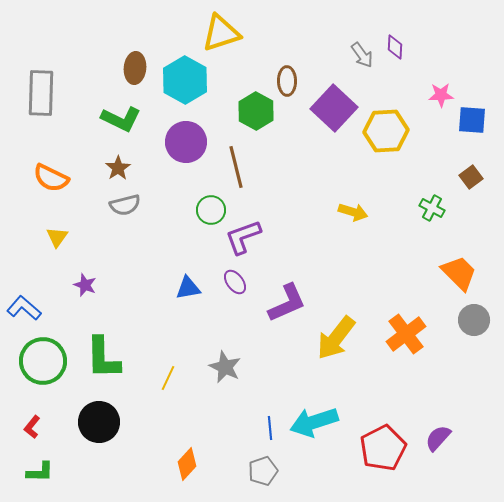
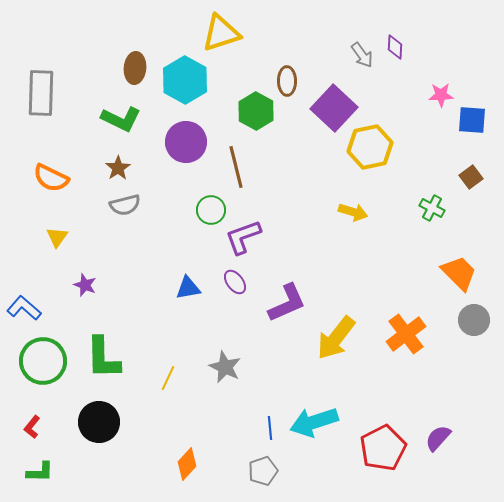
yellow hexagon at (386, 131): moved 16 px left, 16 px down; rotated 9 degrees counterclockwise
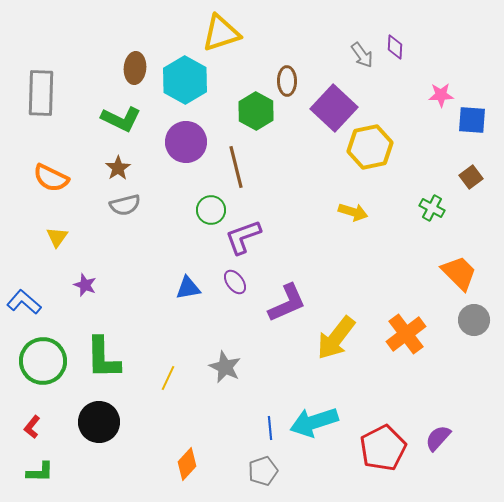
blue L-shape at (24, 308): moved 6 px up
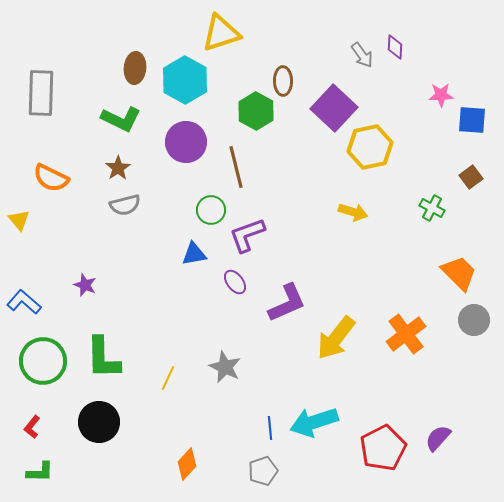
brown ellipse at (287, 81): moved 4 px left
yellow triangle at (57, 237): moved 38 px left, 17 px up; rotated 15 degrees counterclockwise
purple L-shape at (243, 237): moved 4 px right, 2 px up
blue triangle at (188, 288): moved 6 px right, 34 px up
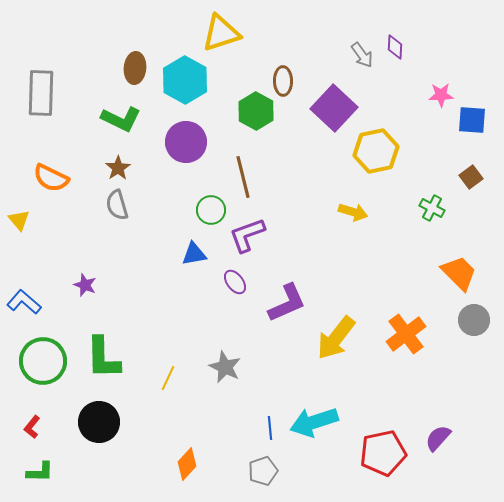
yellow hexagon at (370, 147): moved 6 px right, 4 px down
brown line at (236, 167): moved 7 px right, 10 px down
gray semicircle at (125, 205): moved 8 px left; rotated 88 degrees clockwise
red pentagon at (383, 448): moved 5 px down; rotated 15 degrees clockwise
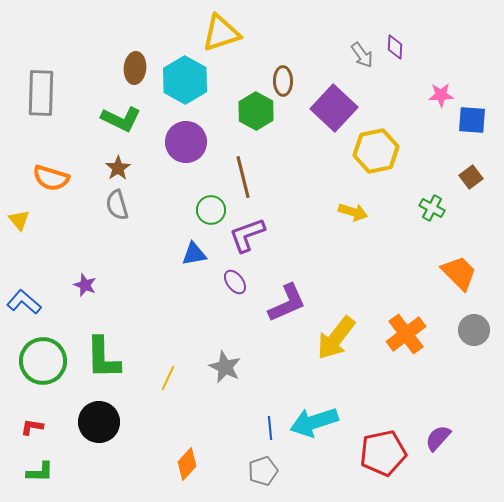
orange semicircle at (51, 178): rotated 9 degrees counterclockwise
gray circle at (474, 320): moved 10 px down
red L-shape at (32, 427): rotated 60 degrees clockwise
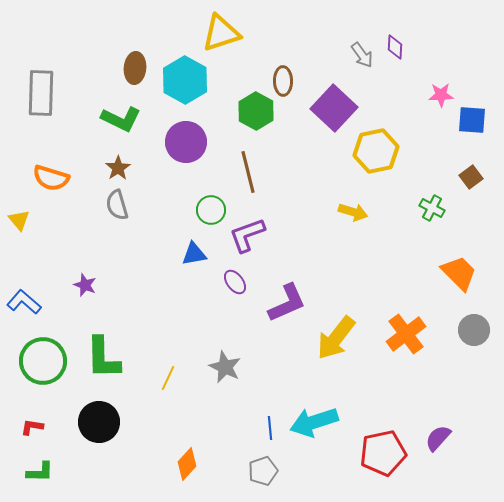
brown line at (243, 177): moved 5 px right, 5 px up
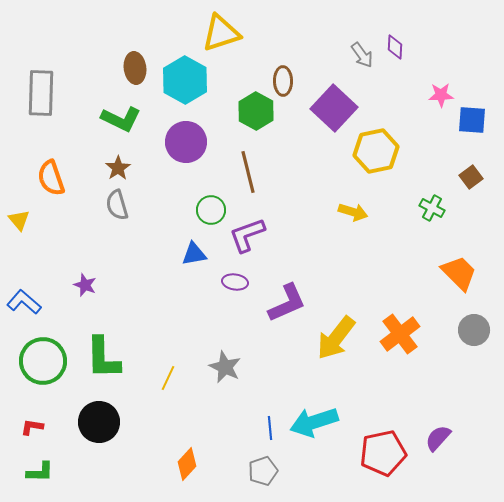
brown ellipse at (135, 68): rotated 12 degrees counterclockwise
orange semicircle at (51, 178): rotated 54 degrees clockwise
purple ellipse at (235, 282): rotated 45 degrees counterclockwise
orange cross at (406, 334): moved 6 px left
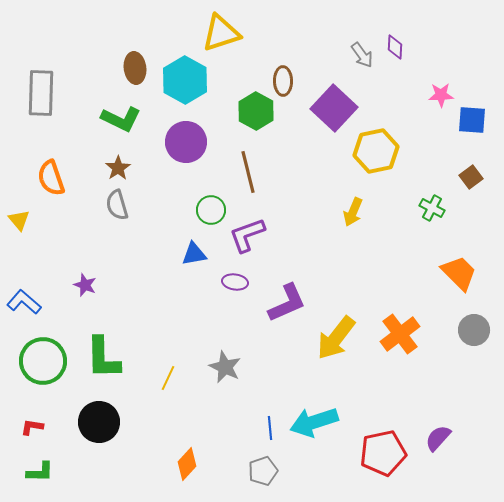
yellow arrow at (353, 212): rotated 96 degrees clockwise
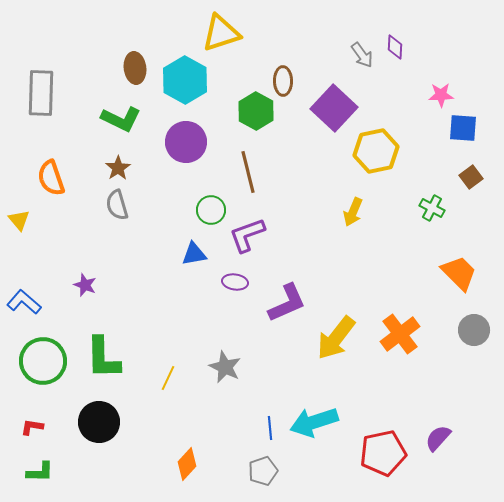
blue square at (472, 120): moved 9 px left, 8 px down
